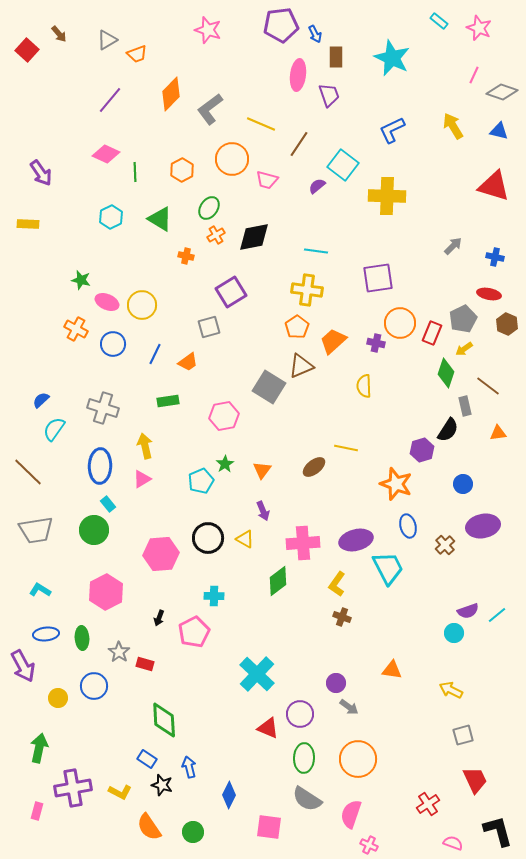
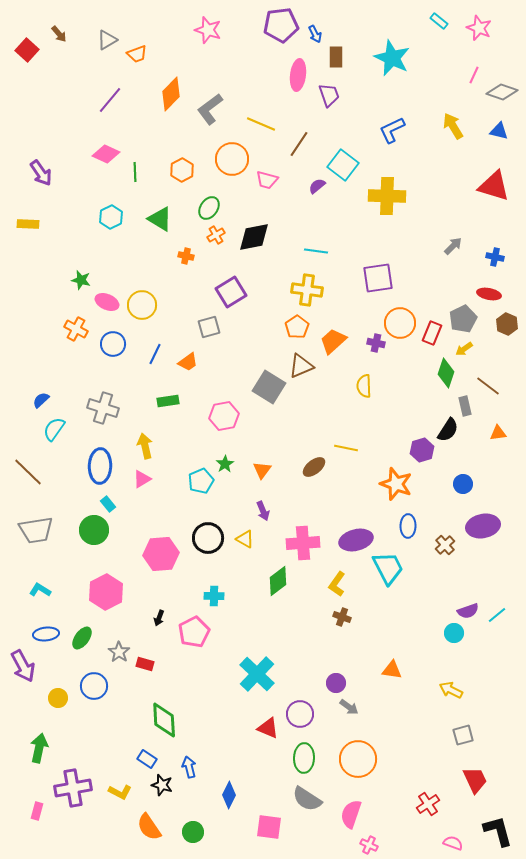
blue ellipse at (408, 526): rotated 15 degrees clockwise
green ellipse at (82, 638): rotated 40 degrees clockwise
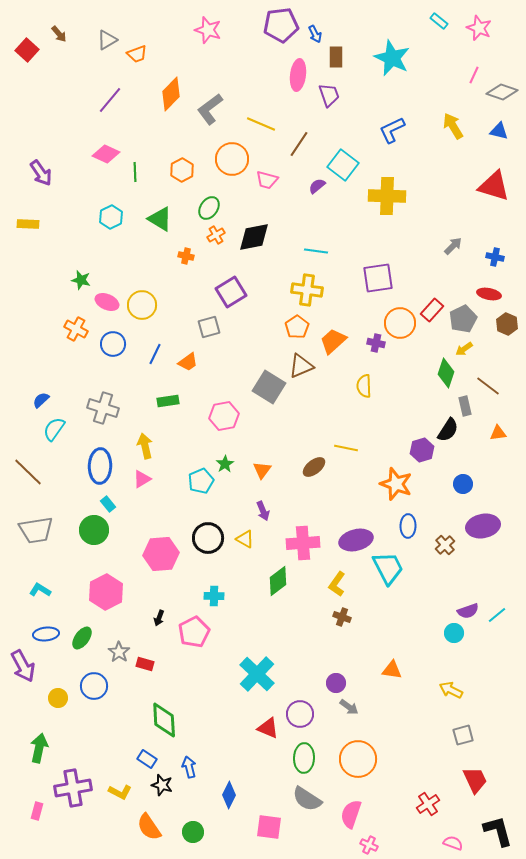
red rectangle at (432, 333): moved 23 px up; rotated 20 degrees clockwise
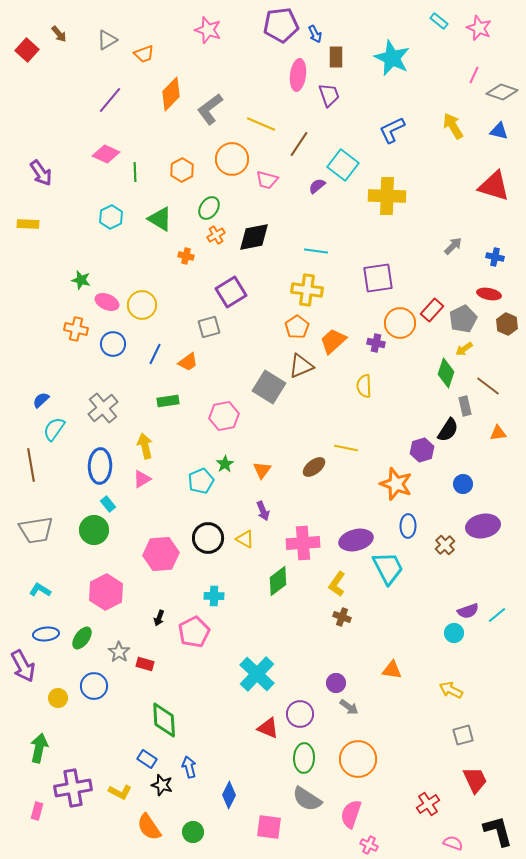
orange trapezoid at (137, 54): moved 7 px right
orange cross at (76, 329): rotated 15 degrees counterclockwise
gray cross at (103, 408): rotated 32 degrees clockwise
brown line at (28, 472): moved 3 px right, 7 px up; rotated 36 degrees clockwise
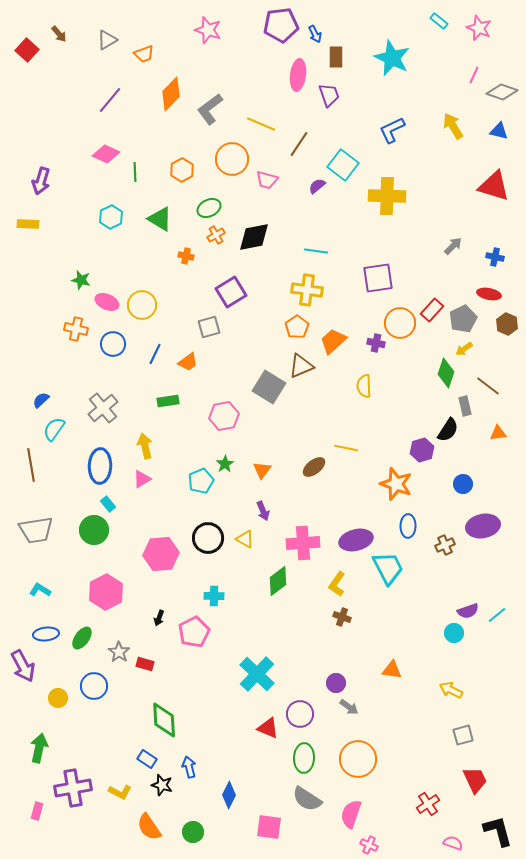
purple arrow at (41, 173): moved 8 px down; rotated 52 degrees clockwise
green ellipse at (209, 208): rotated 30 degrees clockwise
brown cross at (445, 545): rotated 18 degrees clockwise
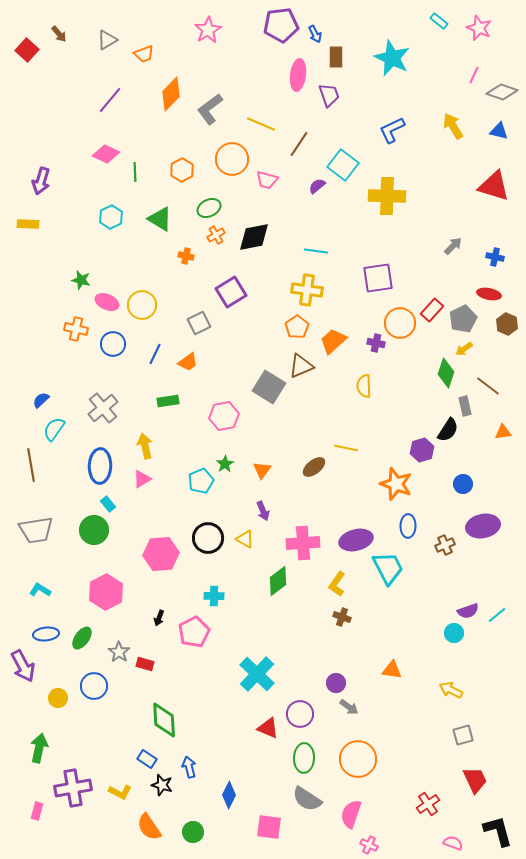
pink star at (208, 30): rotated 24 degrees clockwise
gray square at (209, 327): moved 10 px left, 4 px up; rotated 10 degrees counterclockwise
orange triangle at (498, 433): moved 5 px right, 1 px up
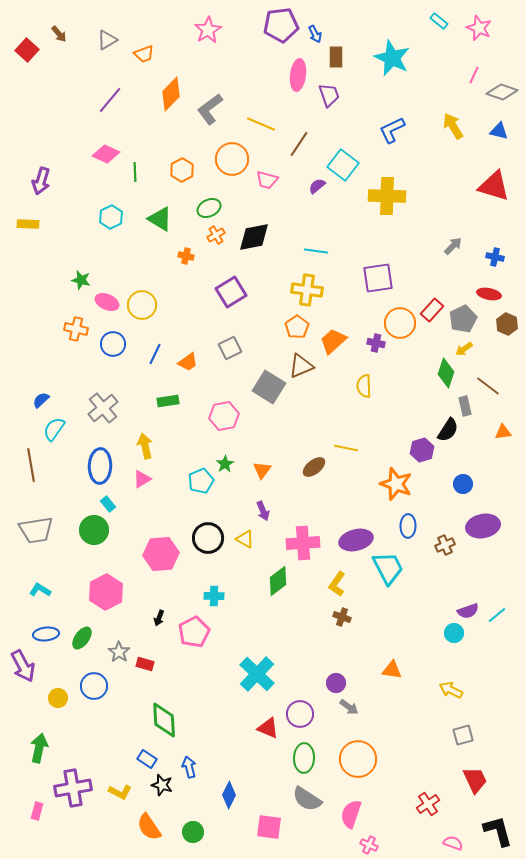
gray square at (199, 323): moved 31 px right, 25 px down
